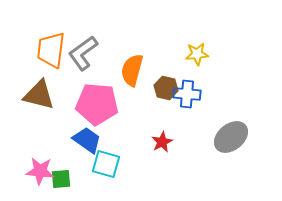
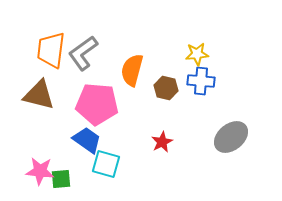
blue cross: moved 14 px right, 13 px up
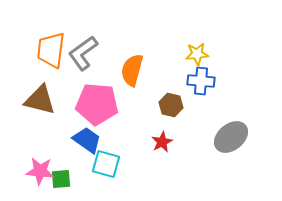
brown hexagon: moved 5 px right, 17 px down
brown triangle: moved 1 px right, 5 px down
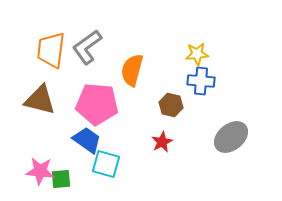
gray L-shape: moved 4 px right, 6 px up
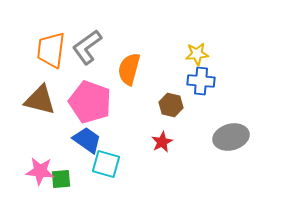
orange semicircle: moved 3 px left, 1 px up
pink pentagon: moved 7 px left, 2 px up; rotated 15 degrees clockwise
gray ellipse: rotated 24 degrees clockwise
